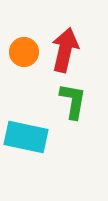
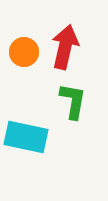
red arrow: moved 3 px up
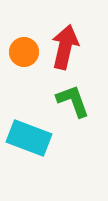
green L-shape: rotated 30 degrees counterclockwise
cyan rectangle: moved 3 px right, 1 px down; rotated 9 degrees clockwise
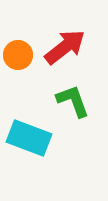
red arrow: rotated 39 degrees clockwise
orange circle: moved 6 px left, 3 px down
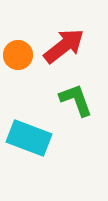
red arrow: moved 1 px left, 1 px up
green L-shape: moved 3 px right, 1 px up
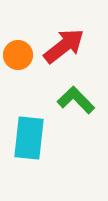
green L-shape: rotated 24 degrees counterclockwise
cyan rectangle: rotated 75 degrees clockwise
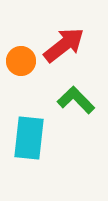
red arrow: moved 1 px up
orange circle: moved 3 px right, 6 px down
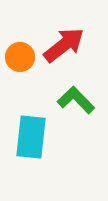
orange circle: moved 1 px left, 4 px up
cyan rectangle: moved 2 px right, 1 px up
